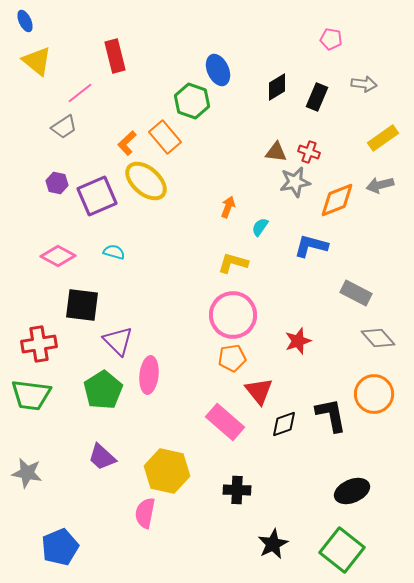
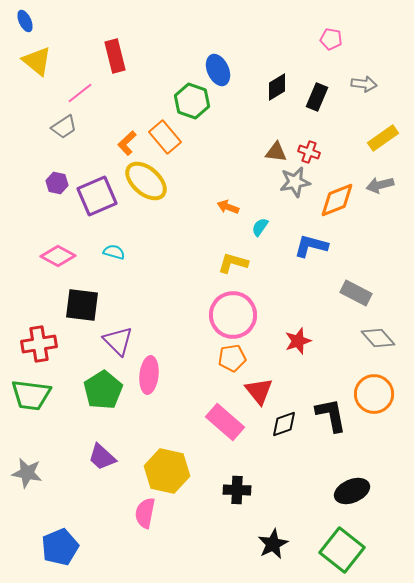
orange arrow at (228, 207): rotated 90 degrees counterclockwise
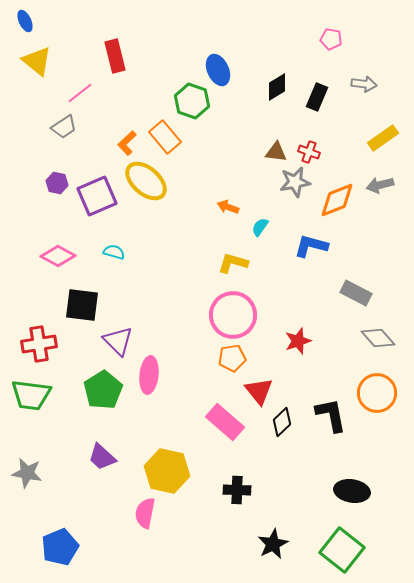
orange circle at (374, 394): moved 3 px right, 1 px up
black diamond at (284, 424): moved 2 px left, 2 px up; rotated 24 degrees counterclockwise
black ellipse at (352, 491): rotated 32 degrees clockwise
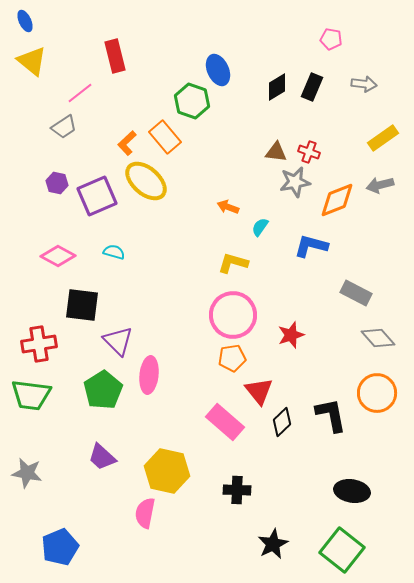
yellow triangle at (37, 61): moved 5 px left
black rectangle at (317, 97): moved 5 px left, 10 px up
red star at (298, 341): moved 7 px left, 6 px up
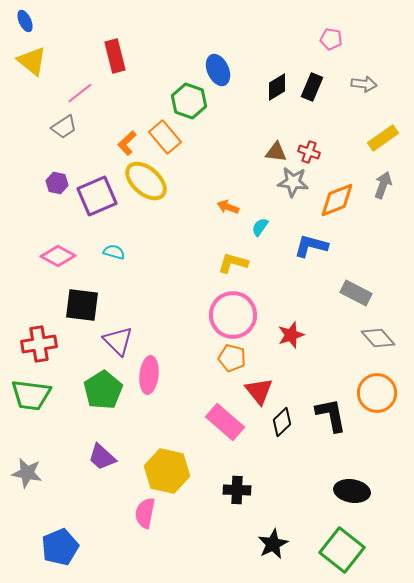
green hexagon at (192, 101): moved 3 px left
gray star at (295, 182): moved 2 px left; rotated 16 degrees clockwise
gray arrow at (380, 185): moved 3 px right; rotated 124 degrees clockwise
orange pentagon at (232, 358): rotated 24 degrees clockwise
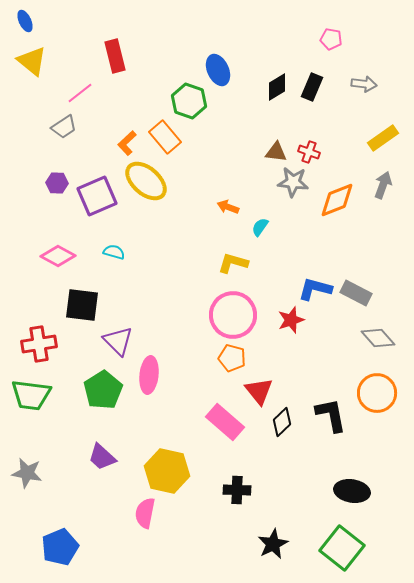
purple hexagon at (57, 183): rotated 10 degrees counterclockwise
blue L-shape at (311, 246): moved 4 px right, 43 px down
red star at (291, 335): moved 15 px up
green square at (342, 550): moved 2 px up
